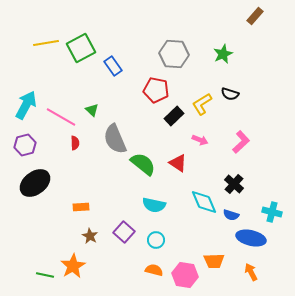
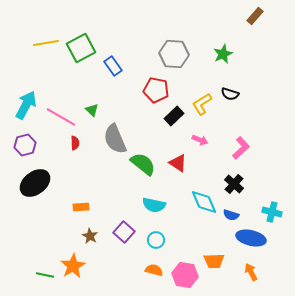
pink L-shape: moved 6 px down
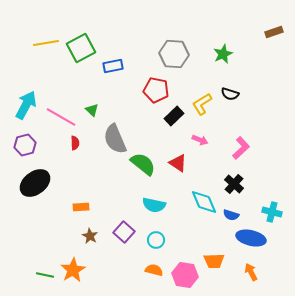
brown rectangle: moved 19 px right, 16 px down; rotated 30 degrees clockwise
blue rectangle: rotated 66 degrees counterclockwise
orange star: moved 4 px down
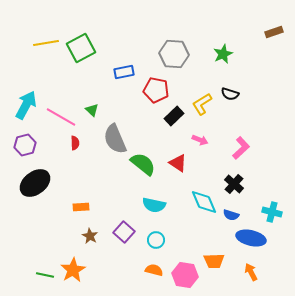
blue rectangle: moved 11 px right, 6 px down
